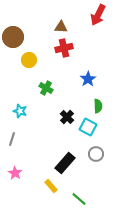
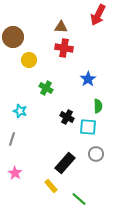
red cross: rotated 24 degrees clockwise
black cross: rotated 16 degrees counterclockwise
cyan square: rotated 24 degrees counterclockwise
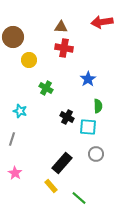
red arrow: moved 4 px right, 7 px down; rotated 55 degrees clockwise
black rectangle: moved 3 px left
green line: moved 1 px up
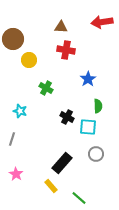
brown circle: moved 2 px down
red cross: moved 2 px right, 2 px down
pink star: moved 1 px right, 1 px down
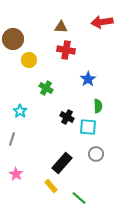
cyan star: rotated 16 degrees clockwise
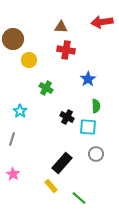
green semicircle: moved 2 px left
pink star: moved 3 px left
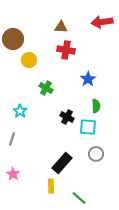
yellow rectangle: rotated 40 degrees clockwise
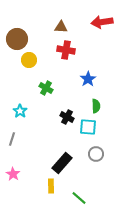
brown circle: moved 4 px right
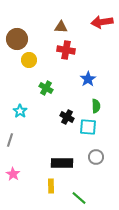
gray line: moved 2 px left, 1 px down
gray circle: moved 3 px down
black rectangle: rotated 50 degrees clockwise
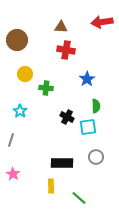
brown circle: moved 1 px down
yellow circle: moved 4 px left, 14 px down
blue star: moved 1 px left
green cross: rotated 24 degrees counterclockwise
cyan square: rotated 12 degrees counterclockwise
gray line: moved 1 px right
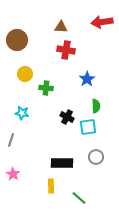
cyan star: moved 2 px right, 2 px down; rotated 24 degrees counterclockwise
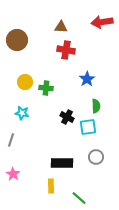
yellow circle: moved 8 px down
